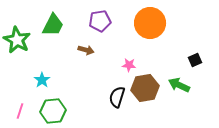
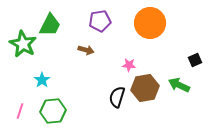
green trapezoid: moved 3 px left
green star: moved 6 px right, 4 px down
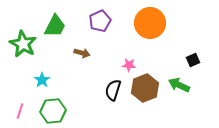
purple pentagon: rotated 15 degrees counterclockwise
green trapezoid: moved 5 px right, 1 px down
brown arrow: moved 4 px left, 3 px down
black square: moved 2 px left
brown hexagon: rotated 12 degrees counterclockwise
black semicircle: moved 4 px left, 7 px up
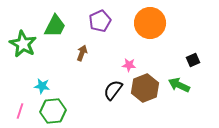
brown arrow: rotated 84 degrees counterclockwise
cyan star: moved 6 px down; rotated 28 degrees counterclockwise
black semicircle: rotated 20 degrees clockwise
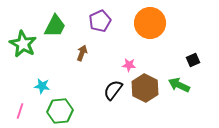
brown hexagon: rotated 12 degrees counterclockwise
green hexagon: moved 7 px right
